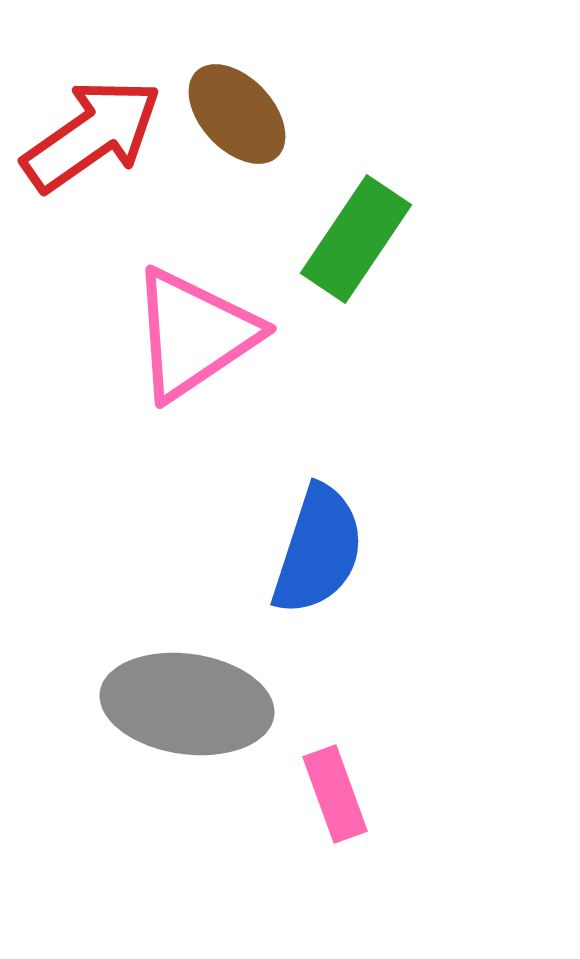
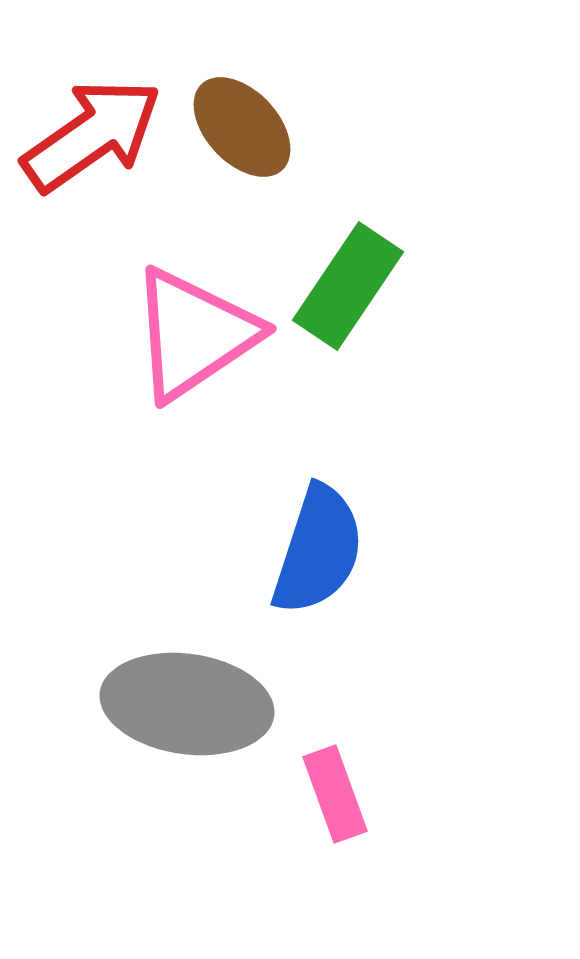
brown ellipse: moved 5 px right, 13 px down
green rectangle: moved 8 px left, 47 px down
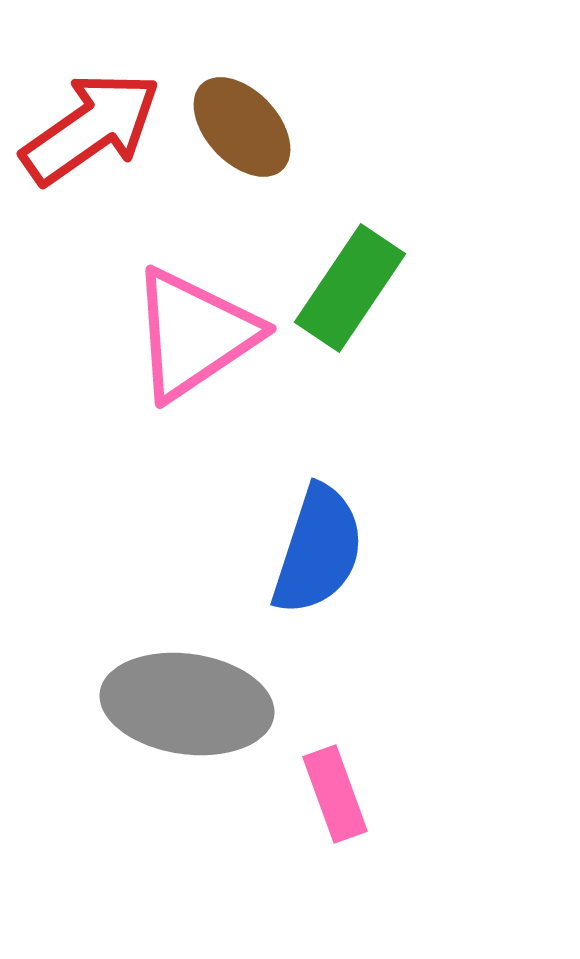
red arrow: moved 1 px left, 7 px up
green rectangle: moved 2 px right, 2 px down
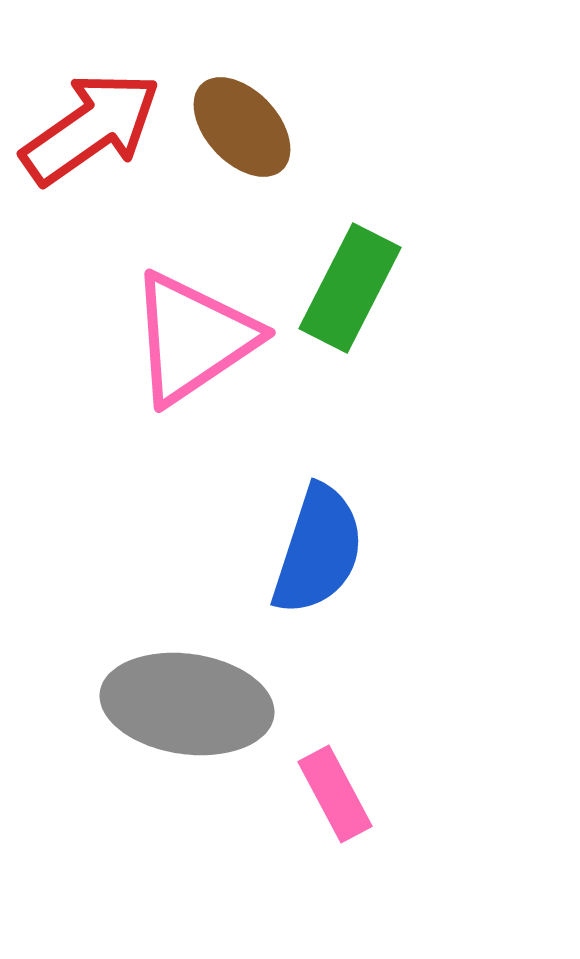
green rectangle: rotated 7 degrees counterclockwise
pink triangle: moved 1 px left, 4 px down
pink rectangle: rotated 8 degrees counterclockwise
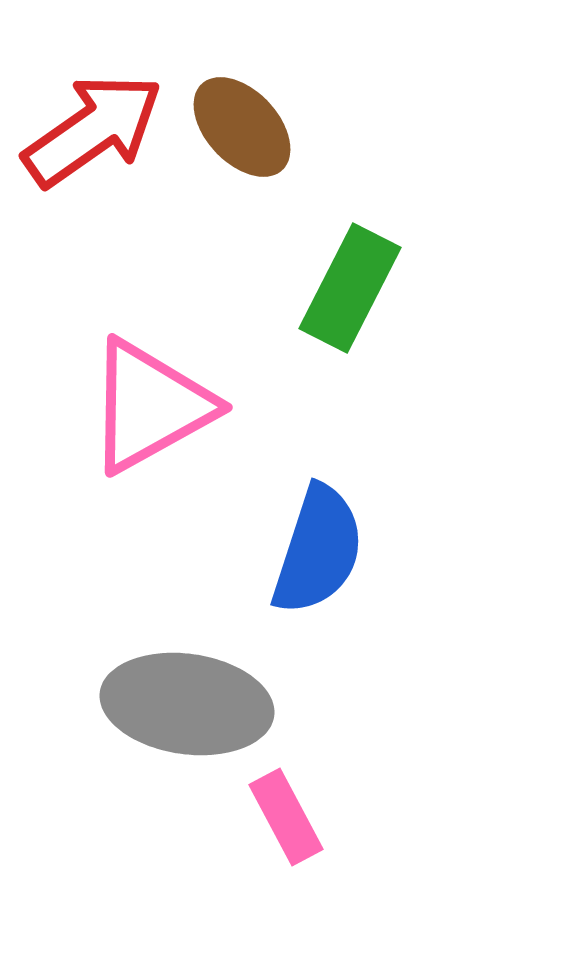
red arrow: moved 2 px right, 2 px down
pink triangle: moved 43 px left, 68 px down; rotated 5 degrees clockwise
pink rectangle: moved 49 px left, 23 px down
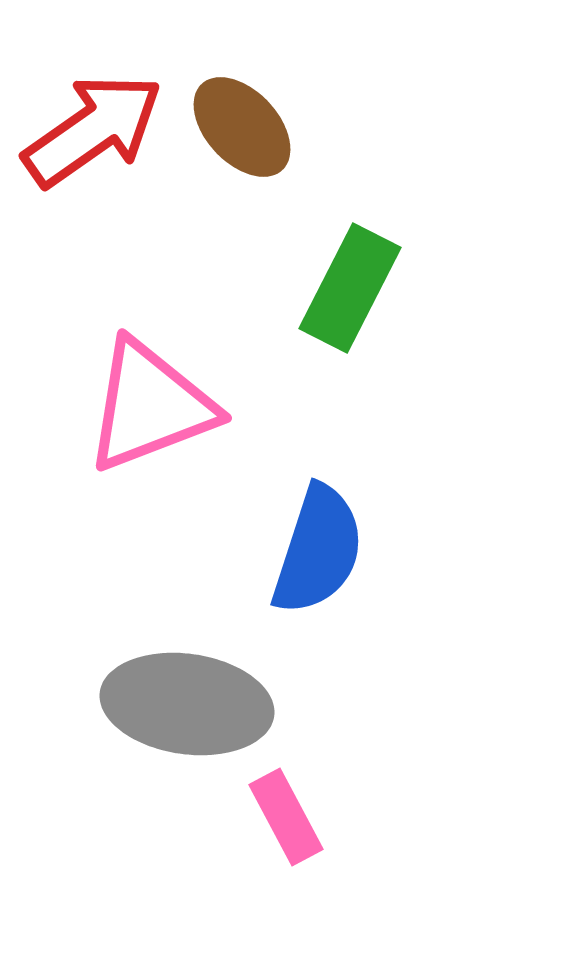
pink triangle: rotated 8 degrees clockwise
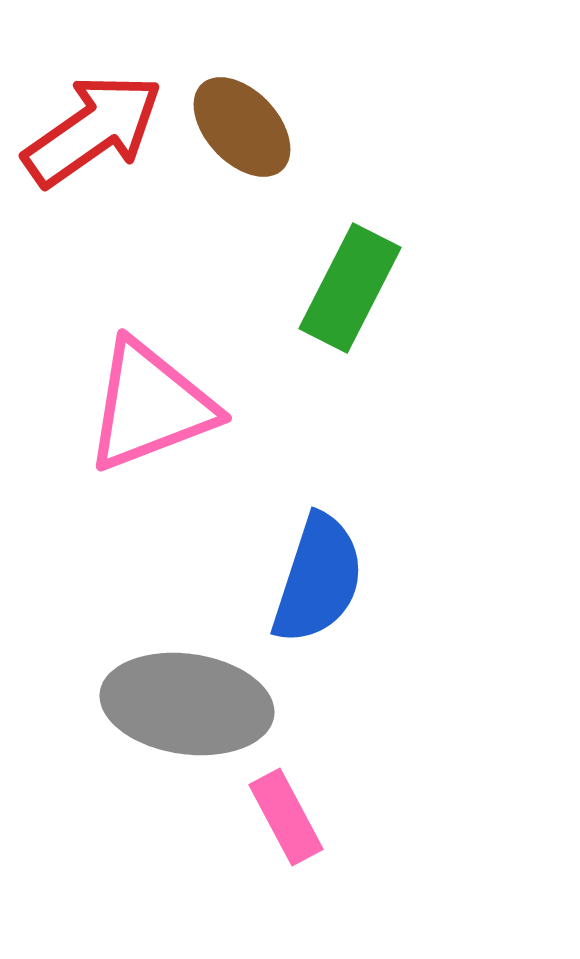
blue semicircle: moved 29 px down
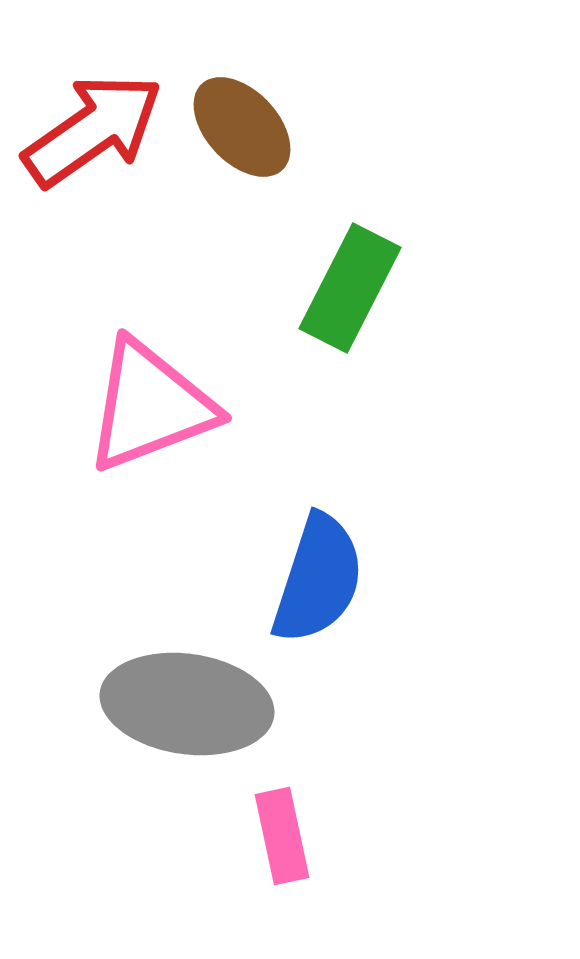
pink rectangle: moved 4 px left, 19 px down; rotated 16 degrees clockwise
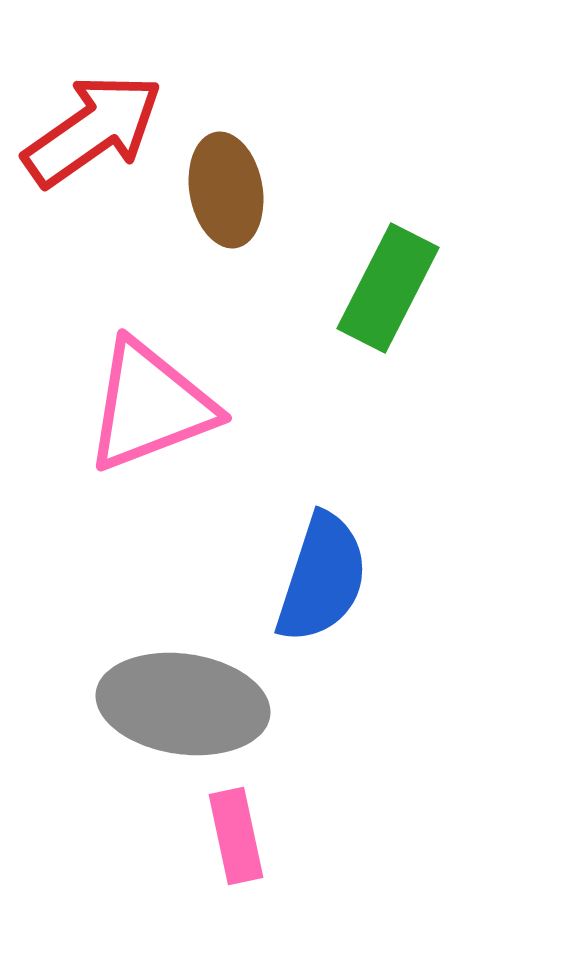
brown ellipse: moved 16 px left, 63 px down; rotated 33 degrees clockwise
green rectangle: moved 38 px right
blue semicircle: moved 4 px right, 1 px up
gray ellipse: moved 4 px left
pink rectangle: moved 46 px left
